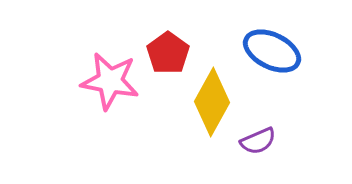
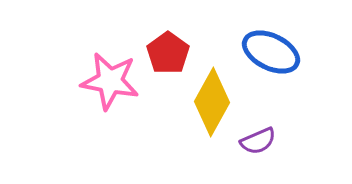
blue ellipse: moved 1 px left, 1 px down
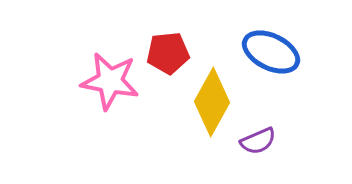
red pentagon: rotated 30 degrees clockwise
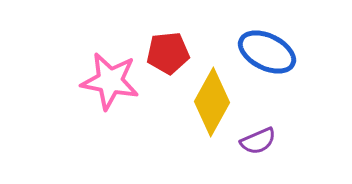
blue ellipse: moved 4 px left
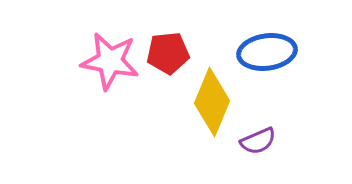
blue ellipse: rotated 34 degrees counterclockwise
pink star: moved 20 px up
yellow diamond: rotated 6 degrees counterclockwise
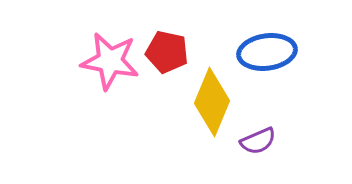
red pentagon: moved 1 px left, 1 px up; rotated 18 degrees clockwise
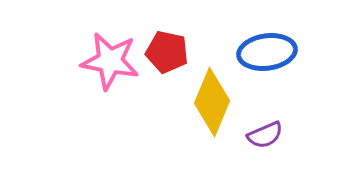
purple semicircle: moved 7 px right, 6 px up
